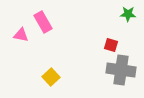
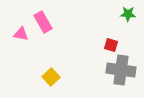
pink triangle: moved 1 px up
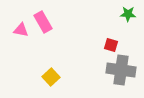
pink triangle: moved 4 px up
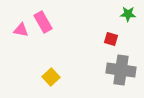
red square: moved 6 px up
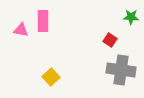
green star: moved 3 px right, 3 px down
pink rectangle: moved 1 px up; rotated 30 degrees clockwise
red square: moved 1 px left, 1 px down; rotated 16 degrees clockwise
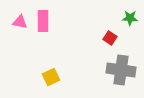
green star: moved 1 px left, 1 px down
pink triangle: moved 1 px left, 8 px up
red square: moved 2 px up
yellow square: rotated 18 degrees clockwise
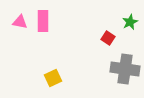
green star: moved 4 px down; rotated 28 degrees counterclockwise
red square: moved 2 px left
gray cross: moved 4 px right, 1 px up
yellow square: moved 2 px right, 1 px down
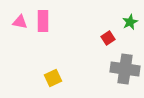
red square: rotated 24 degrees clockwise
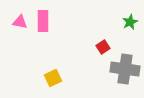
red square: moved 5 px left, 9 px down
